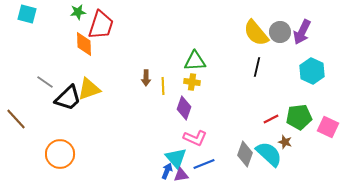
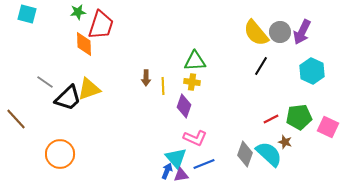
black line: moved 4 px right, 1 px up; rotated 18 degrees clockwise
purple diamond: moved 2 px up
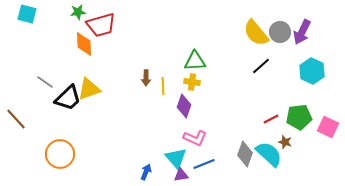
red trapezoid: rotated 56 degrees clockwise
black line: rotated 18 degrees clockwise
blue arrow: moved 21 px left, 1 px down
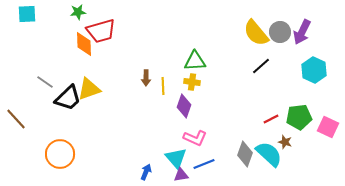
cyan square: rotated 18 degrees counterclockwise
red trapezoid: moved 6 px down
cyan hexagon: moved 2 px right, 1 px up
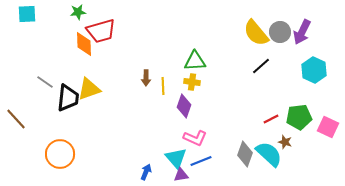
black trapezoid: rotated 40 degrees counterclockwise
blue line: moved 3 px left, 3 px up
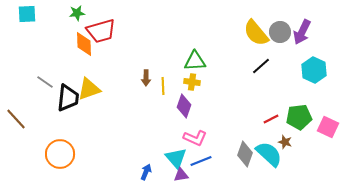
green star: moved 1 px left, 1 px down
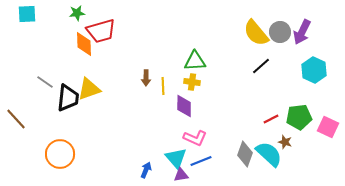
purple diamond: rotated 20 degrees counterclockwise
blue arrow: moved 2 px up
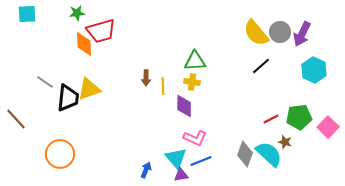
purple arrow: moved 2 px down
pink square: rotated 20 degrees clockwise
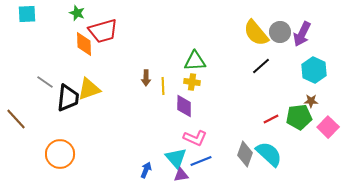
green star: rotated 28 degrees clockwise
red trapezoid: moved 2 px right
brown star: moved 26 px right, 41 px up; rotated 16 degrees counterclockwise
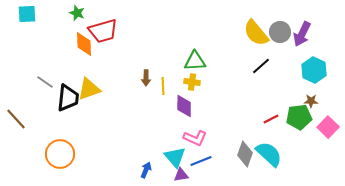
cyan triangle: moved 1 px left, 1 px up
